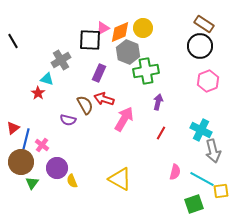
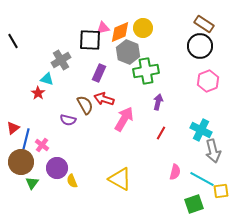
pink triangle: rotated 16 degrees clockwise
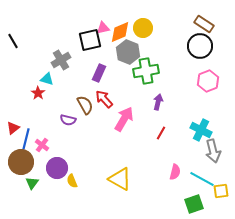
black square: rotated 15 degrees counterclockwise
red arrow: rotated 30 degrees clockwise
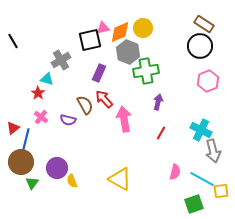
pink arrow: rotated 40 degrees counterclockwise
pink cross: moved 1 px left, 28 px up
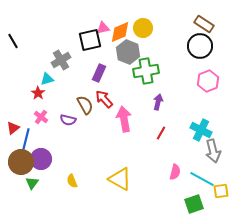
cyan triangle: rotated 32 degrees counterclockwise
purple circle: moved 16 px left, 9 px up
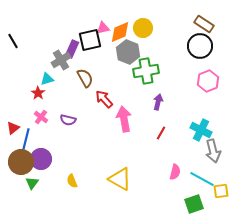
purple rectangle: moved 27 px left, 24 px up
brown semicircle: moved 27 px up
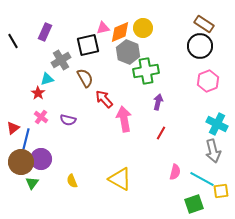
black square: moved 2 px left, 5 px down
purple rectangle: moved 27 px left, 17 px up
cyan cross: moved 16 px right, 6 px up
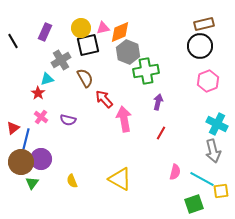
brown rectangle: rotated 48 degrees counterclockwise
yellow circle: moved 62 px left
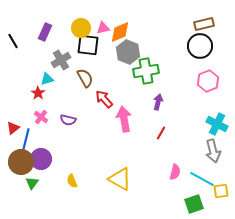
black square: rotated 20 degrees clockwise
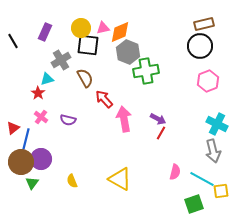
purple arrow: moved 17 px down; rotated 105 degrees clockwise
